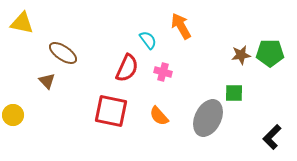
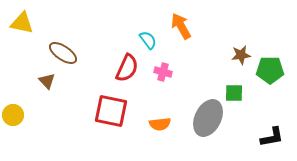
green pentagon: moved 17 px down
orange semicircle: moved 1 px right, 8 px down; rotated 55 degrees counterclockwise
black L-shape: rotated 145 degrees counterclockwise
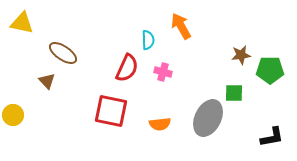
cyan semicircle: rotated 36 degrees clockwise
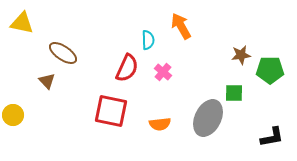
pink cross: rotated 24 degrees clockwise
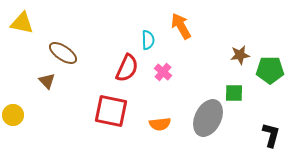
brown star: moved 1 px left
black L-shape: moved 1 px left, 2 px up; rotated 65 degrees counterclockwise
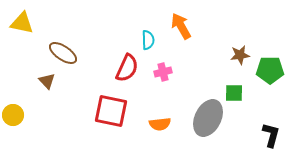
pink cross: rotated 36 degrees clockwise
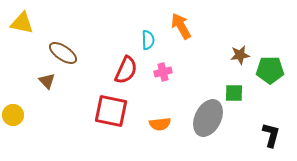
red semicircle: moved 1 px left, 2 px down
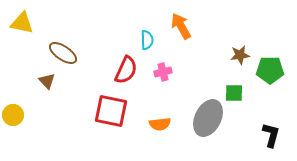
cyan semicircle: moved 1 px left
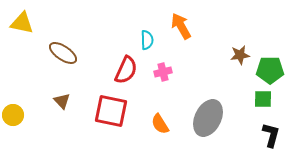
brown triangle: moved 15 px right, 20 px down
green square: moved 29 px right, 6 px down
orange semicircle: rotated 65 degrees clockwise
